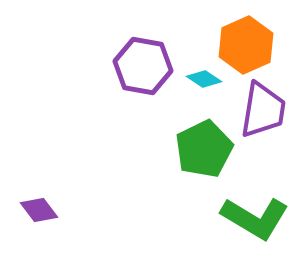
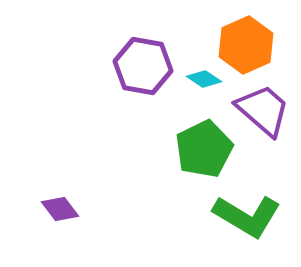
purple trapezoid: rotated 58 degrees counterclockwise
purple diamond: moved 21 px right, 1 px up
green L-shape: moved 8 px left, 2 px up
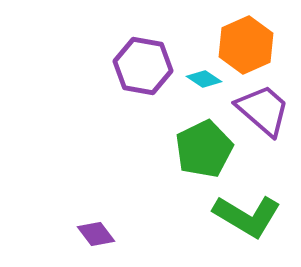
purple diamond: moved 36 px right, 25 px down
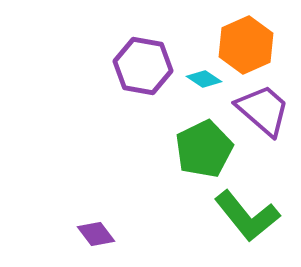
green L-shape: rotated 20 degrees clockwise
